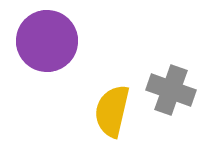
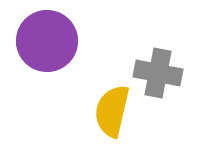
gray cross: moved 13 px left, 17 px up; rotated 9 degrees counterclockwise
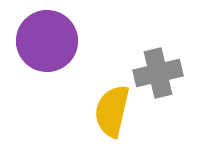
gray cross: rotated 24 degrees counterclockwise
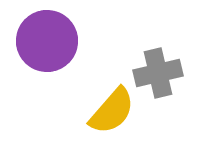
yellow semicircle: rotated 152 degrees counterclockwise
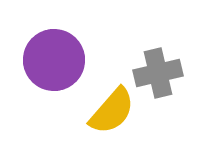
purple circle: moved 7 px right, 19 px down
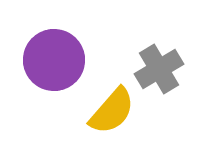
gray cross: moved 1 px right, 4 px up; rotated 18 degrees counterclockwise
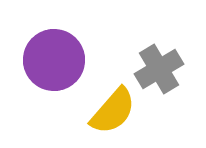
yellow semicircle: moved 1 px right
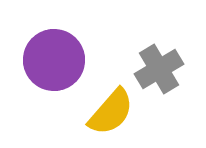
yellow semicircle: moved 2 px left, 1 px down
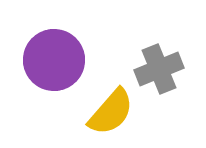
gray cross: rotated 9 degrees clockwise
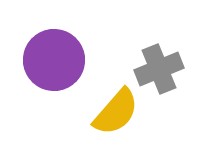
yellow semicircle: moved 5 px right
